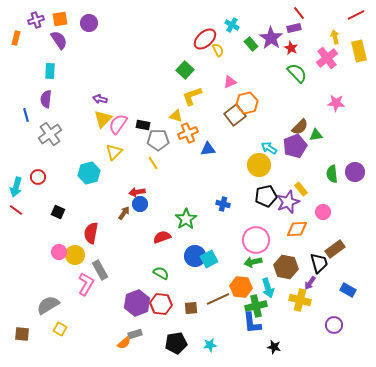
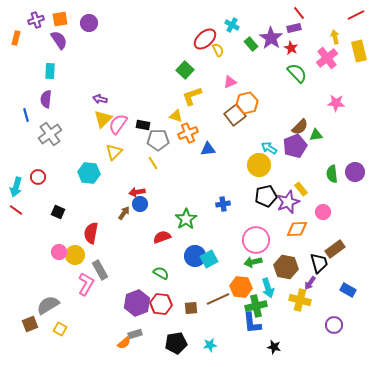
cyan hexagon at (89, 173): rotated 20 degrees clockwise
blue cross at (223, 204): rotated 24 degrees counterclockwise
brown square at (22, 334): moved 8 px right, 10 px up; rotated 28 degrees counterclockwise
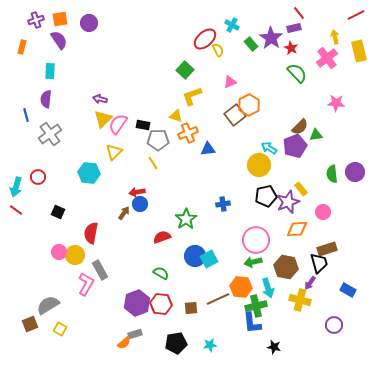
orange rectangle at (16, 38): moved 6 px right, 9 px down
orange hexagon at (247, 103): moved 2 px right, 2 px down; rotated 15 degrees counterclockwise
brown rectangle at (335, 249): moved 8 px left; rotated 18 degrees clockwise
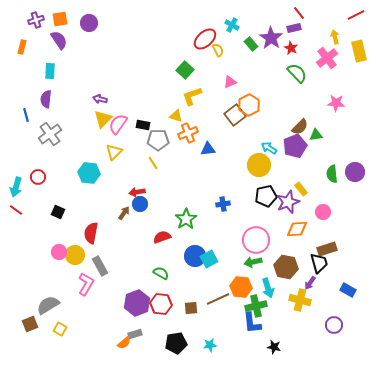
gray rectangle at (100, 270): moved 4 px up
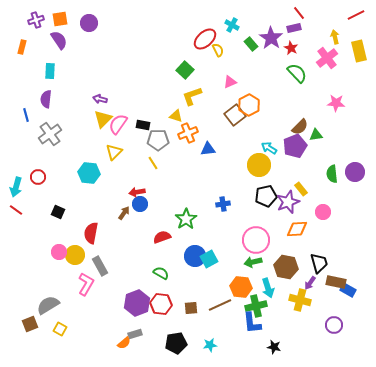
brown rectangle at (327, 249): moved 9 px right, 33 px down; rotated 30 degrees clockwise
brown line at (218, 299): moved 2 px right, 6 px down
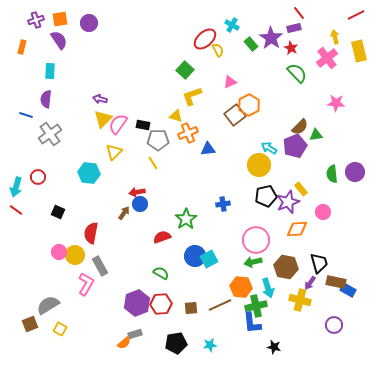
blue line at (26, 115): rotated 56 degrees counterclockwise
red hexagon at (161, 304): rotated 10 degrees counterclockwise
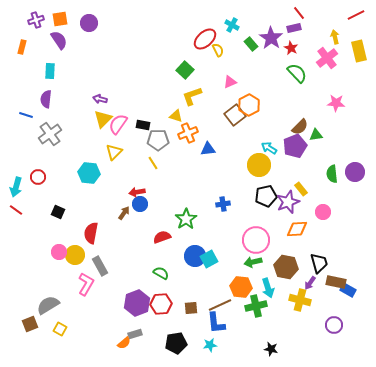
blue L-shape at (252, 323): moved 36 px left
black star at (274, 347): moved 3 px left, 2 px down
